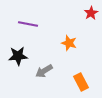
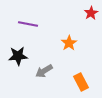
orange star: rotated 21 degrees clockwise
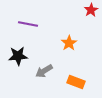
red star: moved 3 px up
orange rectangle: moved 5 px left; rotated 42 degrees counterclockwise
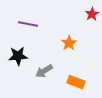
red star: moved 1 px right, 4 px down
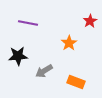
red star: moved 2 px left, 7 px down
purple line: moved 1 px up
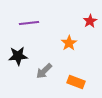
purple line: moved 1 px right; rotated 18 degrees counterclockwise
gray arrow: rotated 12 degrees counterclockwise
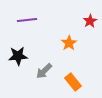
purple line: moved 2 px left, 3 px up
orange rectangle: moved 3 px left; rotated 30 degrees clockwise
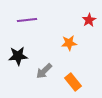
red star: moved 1 px left, 1 px up
orange star: rotated 28 degrees clockwise
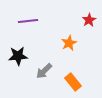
purple line: moved 1 px right, 1 px down
orange star: rotated 21 degrees counterclockwise
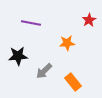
purple line: moved 3 px right, 2 px down; rotated 18 degrees clockwise
orange star: moved 2 px left; rotated 21 degrees clockwise
